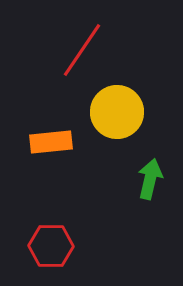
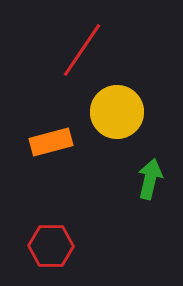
orange rectangle: rotated 9 degrees counterclockwise
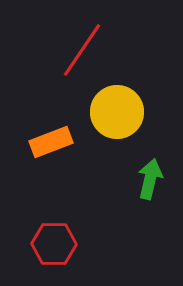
orange rectangle: rotated 6 degrees counterclockwise
red hexagon: moved 3 px right, 2 px up
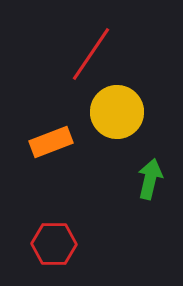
red line: moved 9 px right, 4 px down
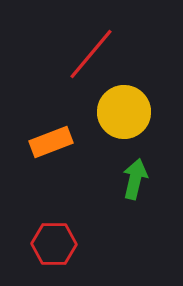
red line: rotated 6 degrees clockwise
yellow circle: moved 7 px right
green arrow: moved 15 px left
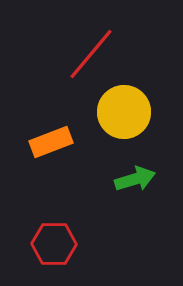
green arrow: rotated 60 degrees clockwise
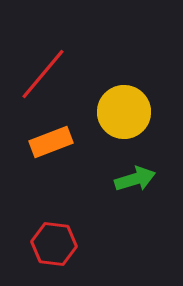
red line: moved 48 px left, 20 px down
red hexagon: rotated 6 degrees clockwise
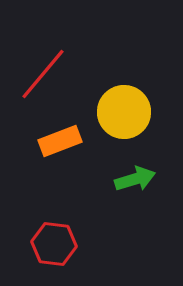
orange rectangle: moved 9 px right, 1 px up
